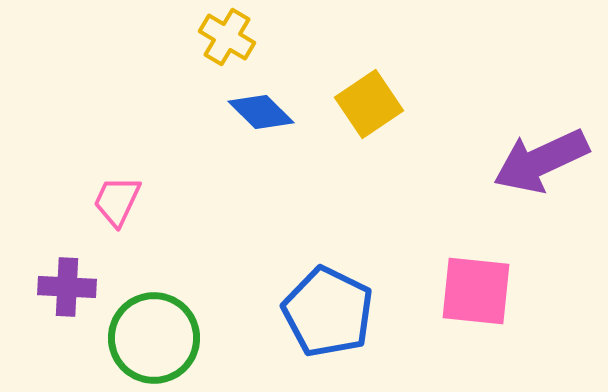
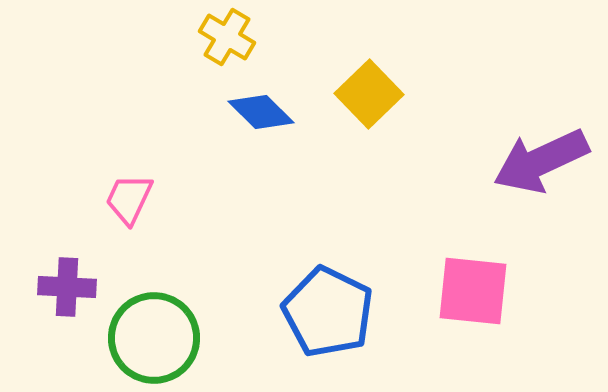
yellow square: moved 10 px up; rotated 10 degrees counterclockwise
pink trapezoid: moved 12 px right, 2 px up
pink square: moved 3 px left
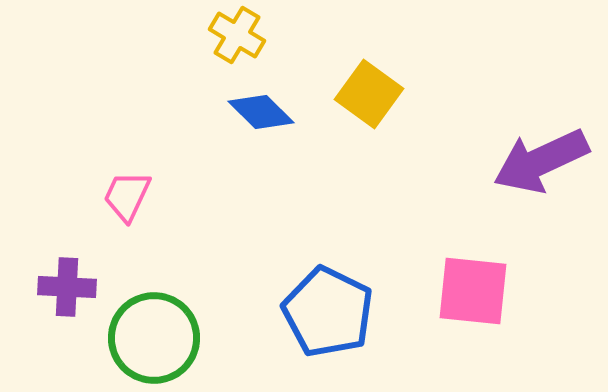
yellow cross: moved 10 px right, 2 px up
yellow square: rotated 10 degrees counterclockwise
pink trapezoid: moved 2 px left, 3 px up
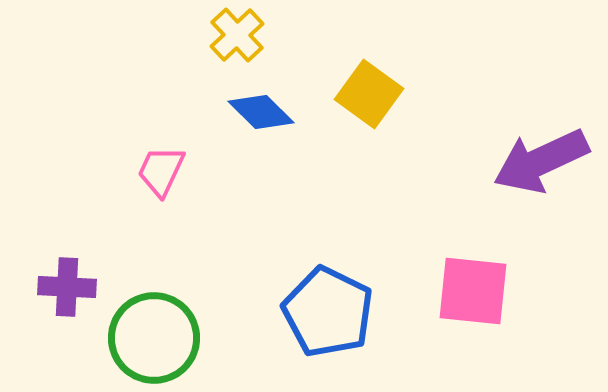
yellow cross: rotated 16 degrees clockwise
pink trapezoid: moved 34 px right, 25 px up
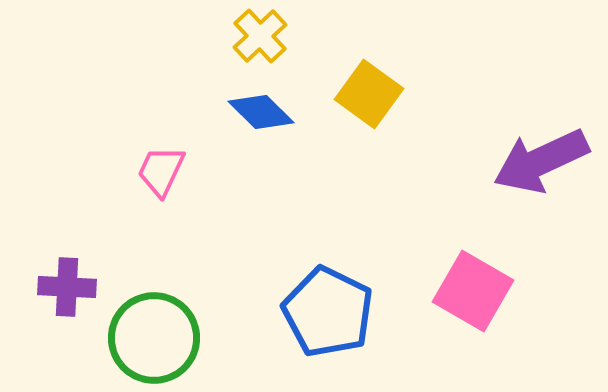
yellow cross: moved 23 px right, 1 px down
pink square: rotated 24 degrees clockwise
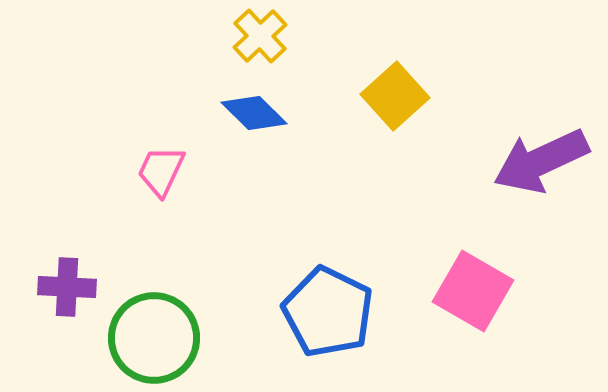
yellow square: moved 26 px right, 2 px down; rotated 12 degrees clockwise
blue diamond: moved 7 px left, 1 px down
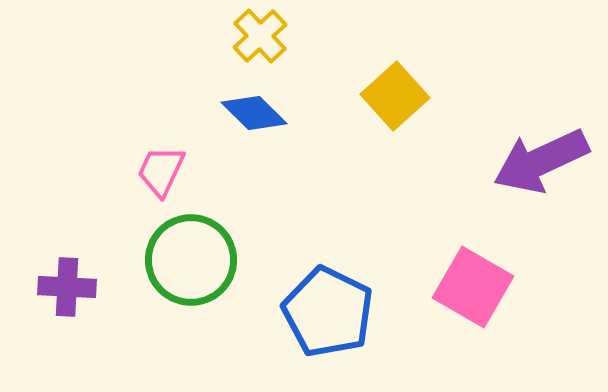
pink square: moved 4 px up
green circle: moved 37 px right, 78 px up
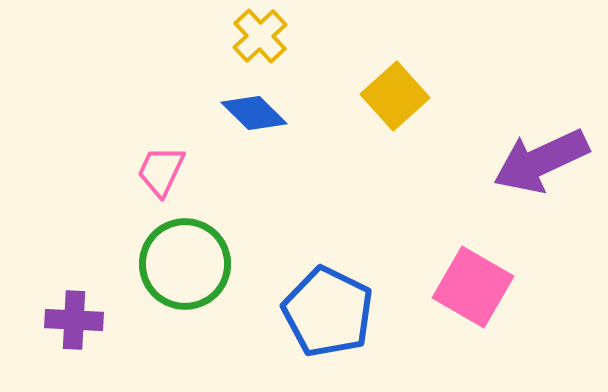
green circle: moved 6 px left, 4 px down
purple cross: moved 7 px right, 33 px down
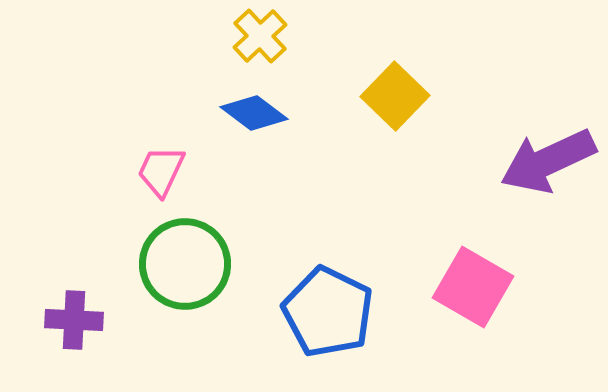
yellow square: rotated 4 degrees counterclockwise
blue diamond: rotated 8 degrees counterclockwise
purple arrow: moved 7 px right
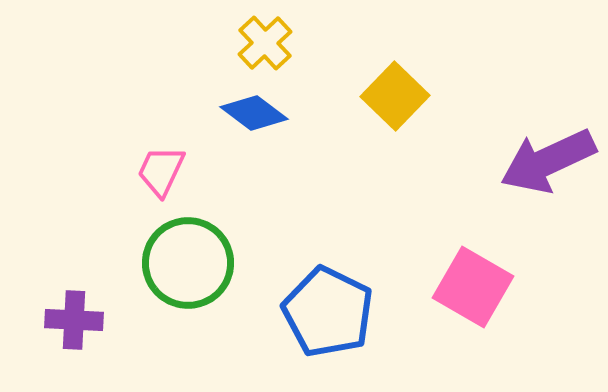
yellow cross: moved 5 px right, 7 px down
green circle: moved 3 px right, 1 px up
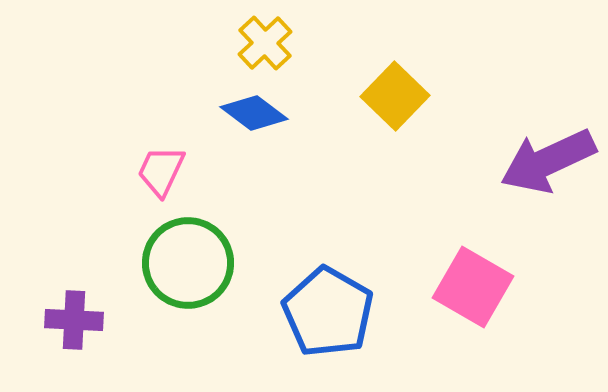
blue pentagon: rotated 4 degrees clockwise
